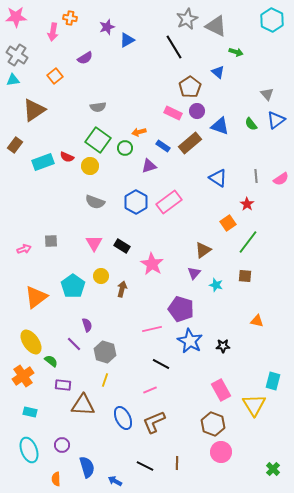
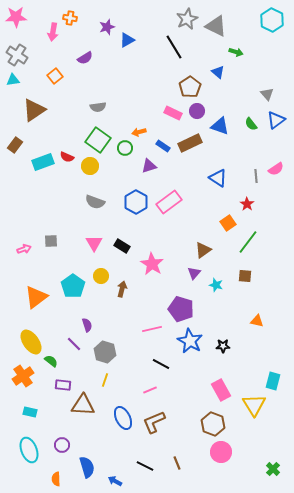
brown rectangle at (190, 143): rotated 15 degrees clockwise
pink semicircle at (281, 179): moved 5 px left, 10 px up
brown line at (177, 463): rotated 24 degrees counterclockwise
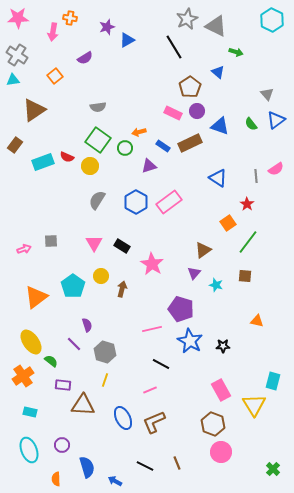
pink star at (16, 17): moved 2 px right, 1 px down
gray semicircle at (95, 202): moved 2 px right, 2 px up; rotated 102 degrees clockwise
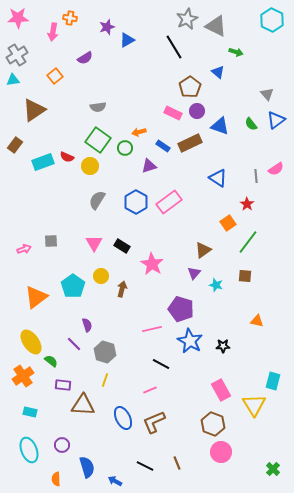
gray cross at (17, 55): rotated 25 degrees clockwise
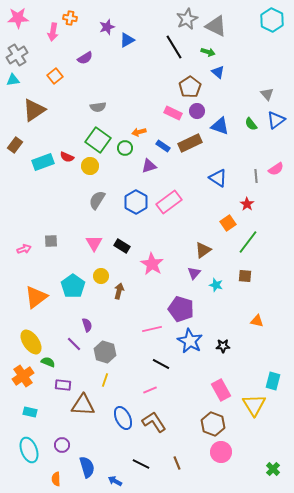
green arrow at (236, 52): moved 28 px left
brown arrow at (122, 289): moved 3 px left, 2 px down
green semicircle at (51, 361): moved 3 px left, 1 px down; rotated 16 degrees counterclockwise
brown L-shape at (154, 422): rotated 80 degrees clockwise
black line at (145, 466): moved 4 px left, 2 px up
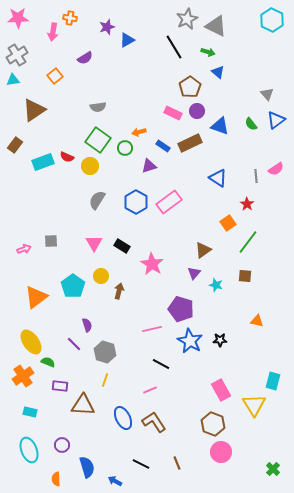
black star at (223, 346): moved 3 px left, 6 px up
purple rectangle at (63, 385): moved 3 px left, 1 px down
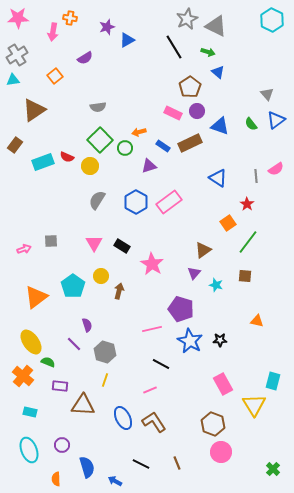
green square at (98, 140): moved 2 px right; rotated 10 degrees clockwise
orange cross at (23, 376): rotated 15 degrees counterclockwise
pink rectangle at (221, 390): moved 2 px right, 6 px up
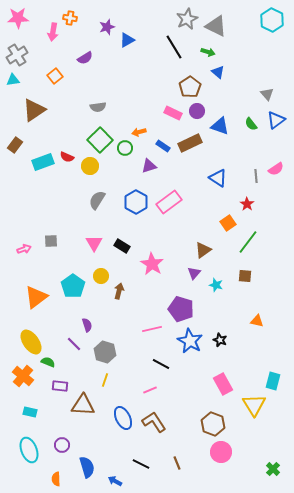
black star at (220, 340): rotated 24 degrees clockwise
